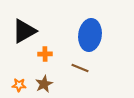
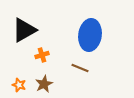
black triangle: moved 1 px up
orange cross: moved 3 px left, 1 px down; rotated 16 degrees counterclockwise
orange star: rotated 16 degrees clockwise
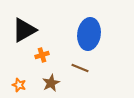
blue ellipse: moved 1 px left, 1 px up
brown star: moved 7 px right, 1 px up
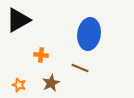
black triangle: moved 6 px left, 10 px up
orange cross: moved 1 px left; rotated 24 degrees clockwise
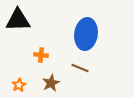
black triangle: rotated 28 degrees clockwise
blue ellipse: moved 3 px left
orange star: rotated 24 degrees clockwise
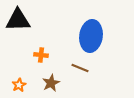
blue ellipse: moved 5 px right, 2 px down
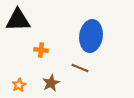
orange cross: moved 5 px up
